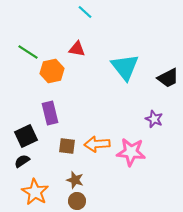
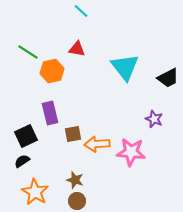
cyan line: moved 4 px left, 1 px up
brown square: moved 6 px right, 12 px up; rotated 18 degrees counterclockwise
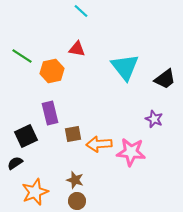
green line: moved 6 px left, 4 px down
black trapezoid: moved 3 px left, 1 px down; rotated 10 degrees counterclockwise
orange arrow: moved 2 px right
black semicircle: moved 7 px left, 2 px down
orange star: rotated 20 degrees clockwise
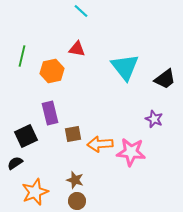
green line: rotated 70 degrees clockwise
orange arrow: moved 1 px right
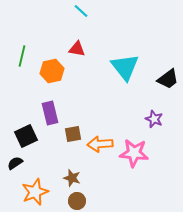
black trapezoid: moved 3 px right
pink star: moved 3 px right, 1 px down
brown star: moved 3 px left, 2 px up
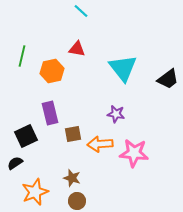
cyan triangle: moved 2 px left, 1 px down
purple star: moved 38 px left, 5 px up; rotated 12 degrees counterclockwise
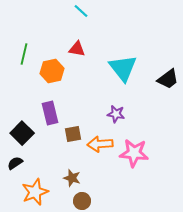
green line: moved 2 px right, 2 px up
black square: moved 4 px left, 3 px up; rotated 20 degrees counterclockwise
brown circle: moved 5 px right
